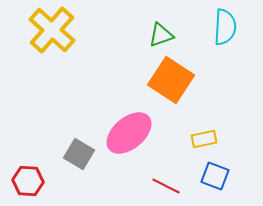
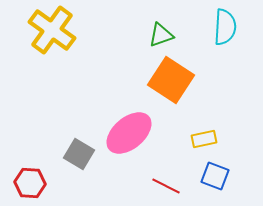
yellow cross: rotated 6 degrees counterclockwise
red hexagon: moved 2 px right, 2 px down
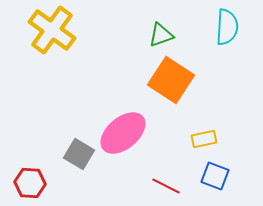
cyan semicircle: moved 2 px right
pink ellipse: moved 6 px left
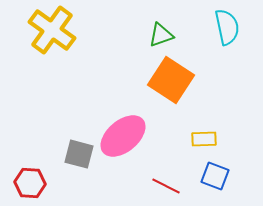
cyan semicircle: rotated 15 degrees counterclockwise
pink ellipse: moved 3 px down
yellow rectangle: rotated 10 degrees clockwise
gray square: rotated 16 degrees counterclockwise
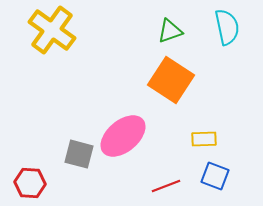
green triangle: moved 9 px right, 4 px up
red line: rotated 48 degrees counterclockwise
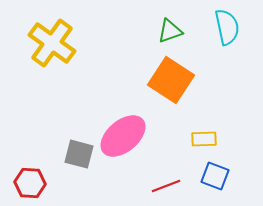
yellow cross: moved 13 px down
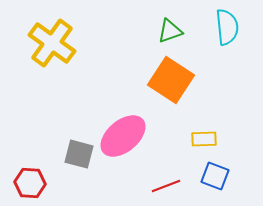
cyan semicircle: rotated 6 degrees clockwise
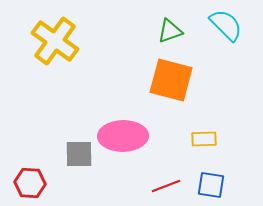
cyan semicircle: moved 1 px left, 2 px up; rotated 39 degrees counterclockwise
yellow cross: moved 3 px right, 2 px up
orange square: rotated 18 degrees counterclockwise
pink ellipse: rotated 39 degrees clockwise
gray square: rotated 16 degrees counterclockwise
blue square: moved 4 px left, 9 px down; rotated 12 degrees counterclockwise
